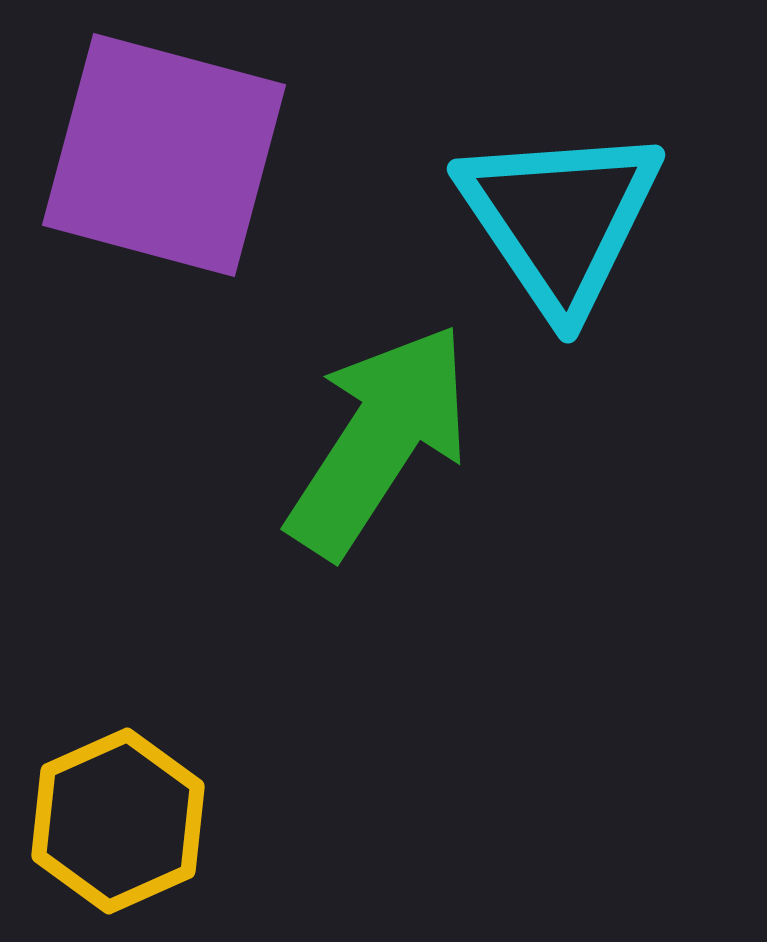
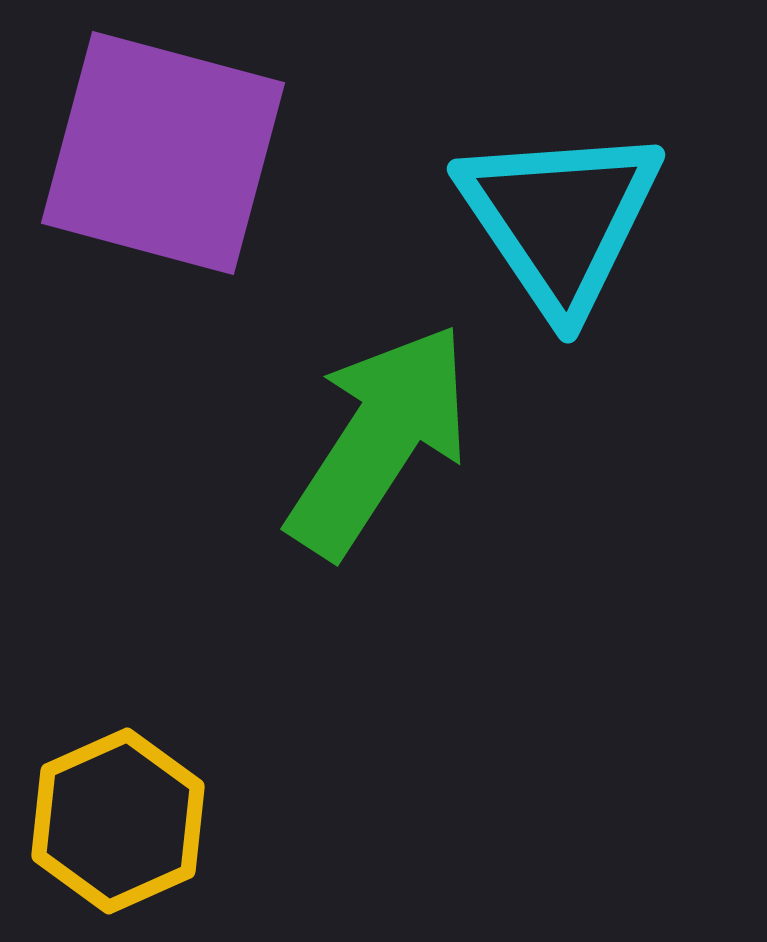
purple square: moved 1 px left, 2 px up
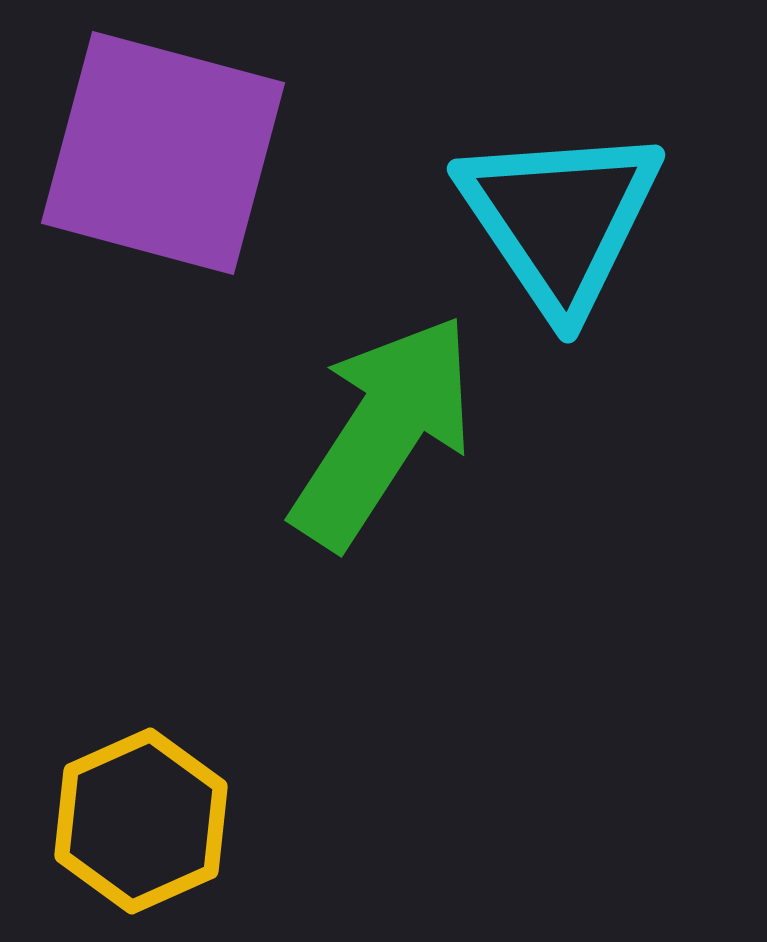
green arrow: moved 4 px right, 9 px up
yellow hexagon: moved 23 px right
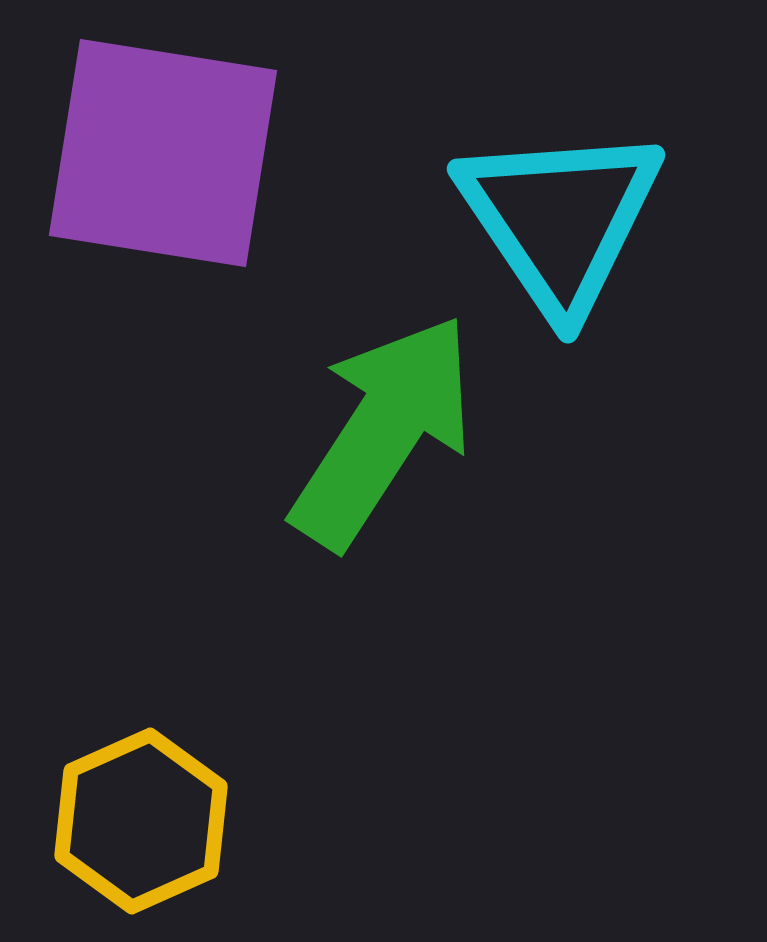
purple square: rotated 6 degrees counterclockwise
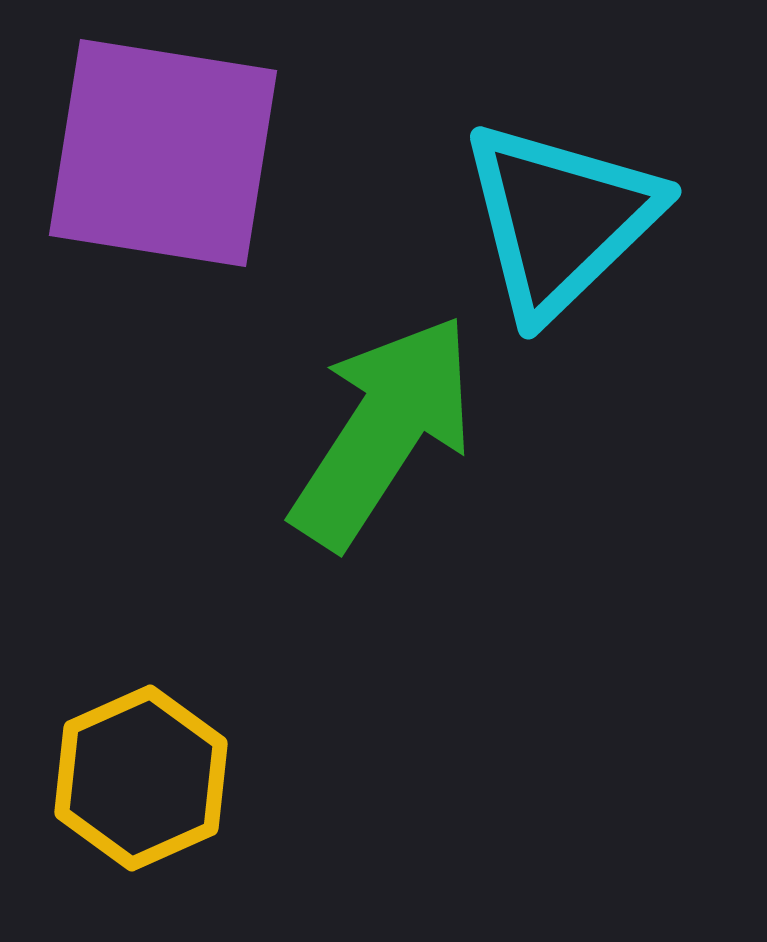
cyan triangle: rotated 20 degrees clockwise
yellow hexagon: moved 43 px up
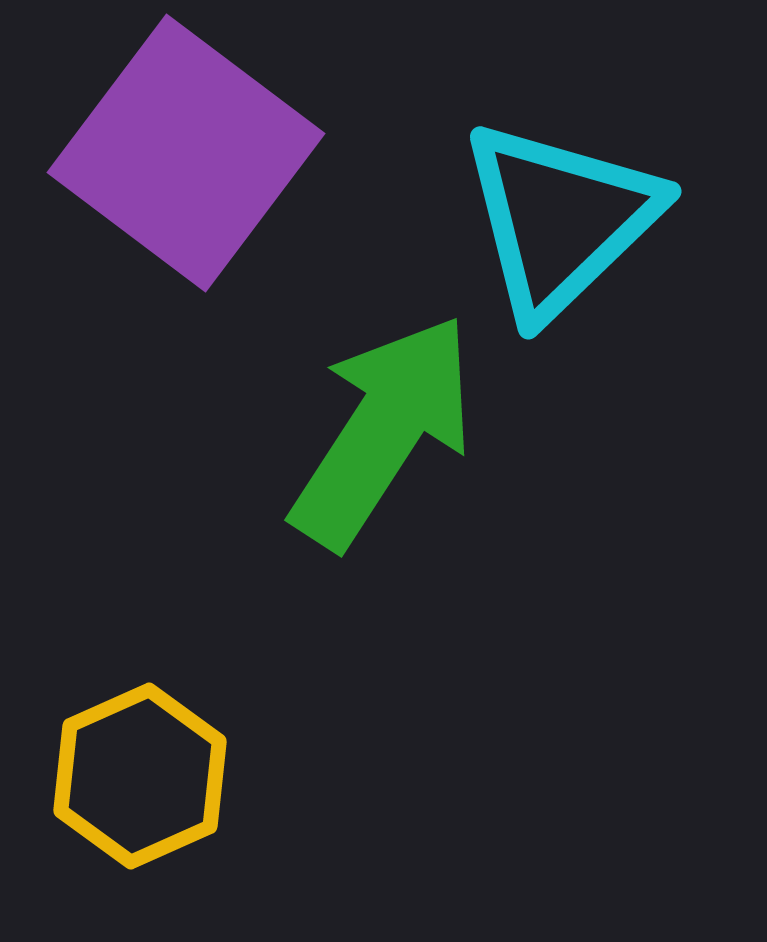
purple square: moved 23 px right; rotated 28 degrees clockwise
yellow hexagon: moved 1 px left, 2 px up
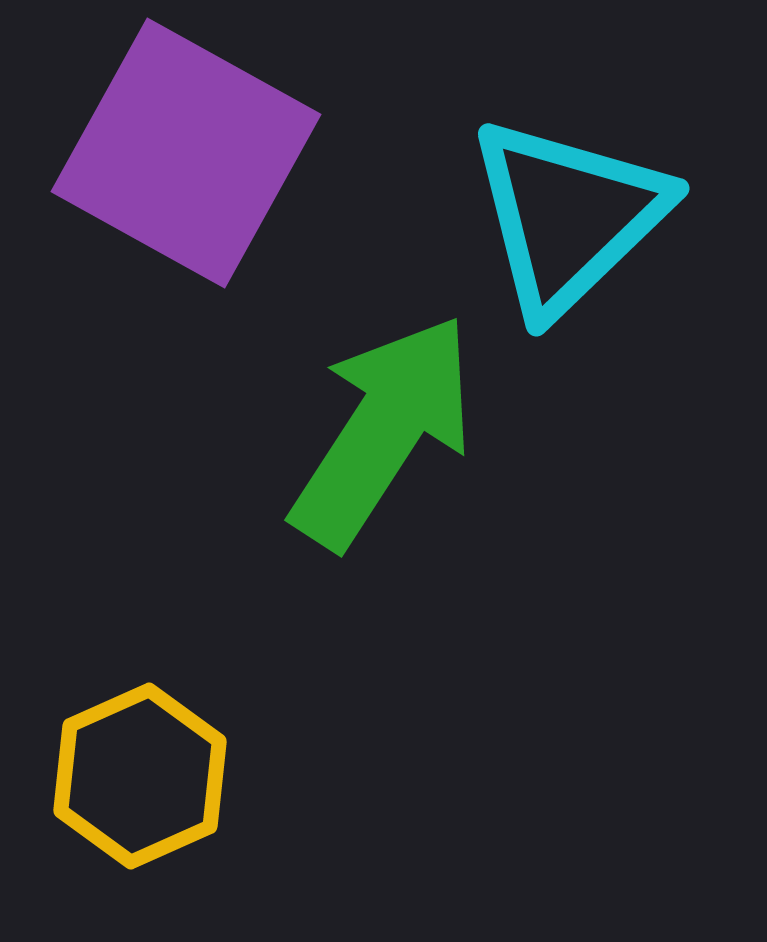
purple square: rotated 8 degrees counterclockwise
cyan triangle: moved 8 px right, 3 px up
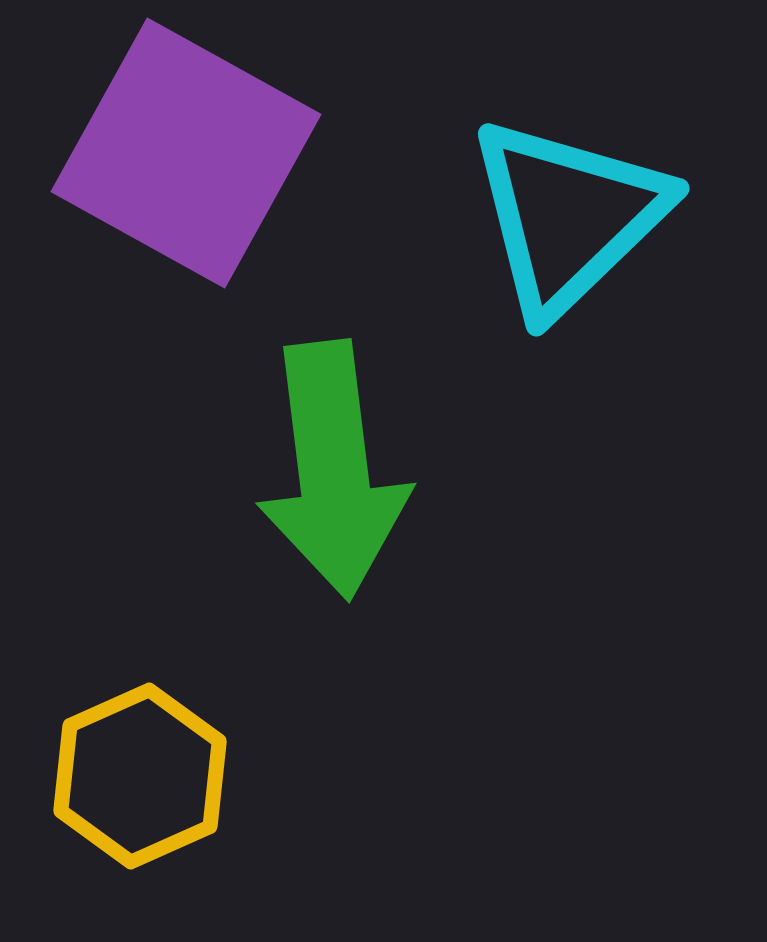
green arrow: moved 50 px left, 39 px down; rotated 140 degrees clockwise
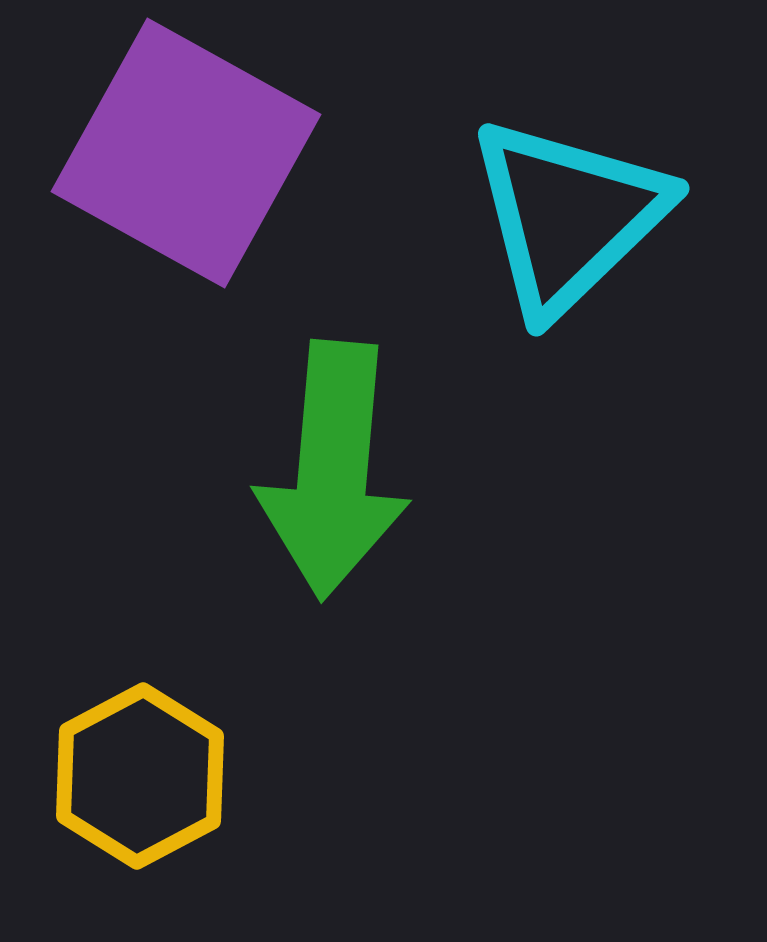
green arrow: rotated 12 degrees clockwise
yellow hexagon: rotated 4 degrees counterclockwise
